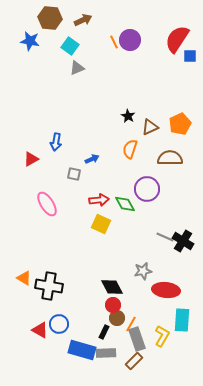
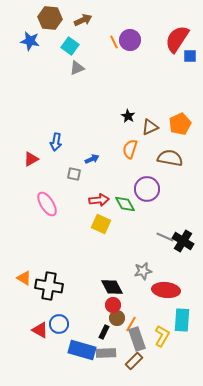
brown semicircle at (170, 158): rotated 10 degrees clockwise
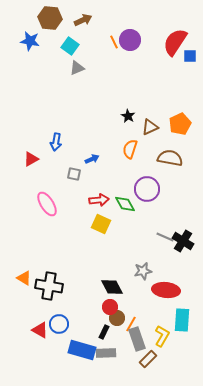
red semicircle at (177, 39): moved 2 px left, 3 px down
red circle at (113, 305): moved 3 px left, 2 px down
brown rectangle at (134, 361): moved 14 px right, 2 px up
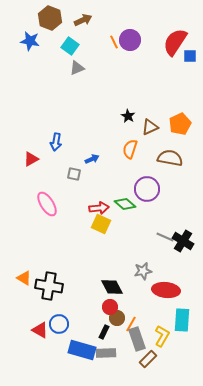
brown hexagon at (50, 18): rotated 15 degrees clockwise
red arrow at (99, 200): moved 8 px down
green diamond at (125, 204): rotated 20 degrees counterclockwise
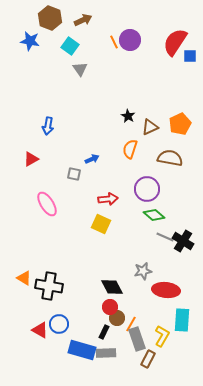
gray triangle at (77, 68): moved 3 px right, 1 px down; rotated 42 degrees counterclockwise
blue arrow at (56, 142): moved 8 px left, 16 px up
green diamond at (125, 204): moved 29 px right, 11 px down
red arrow at (99, 208): moved 9 px right, 9 px up
brown rectangle at (148, 359): rotated 18 degrees counterclockwise
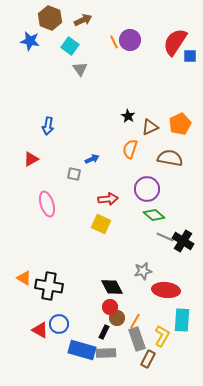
pink ellipse at (47, 204): rotated 15 degrees clockwise
orange line at (131, 324): moved 4 px right, 3 px up
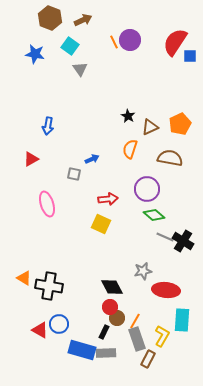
blue star at (30, 41): moved 5 px right, 13 px down
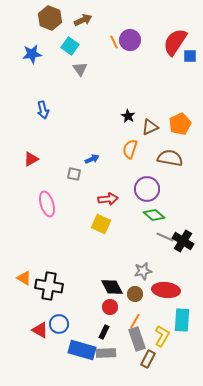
blue star at (35, 54): moved 3 px left; rotated 18 degrees counterclockwise
blue arrow at (48, 126): moved 5 px left, 16 px up; rotated 24 degrees counterclockwise
brown circle at (117, 318): moved 18 px right, 24 px up
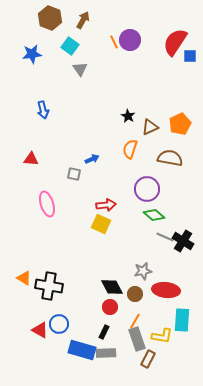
brown arrow at (83, 20): rotated 36 degrees counterclockwise
red triangle at (31, 159): rotated 35 degrees clockwise
red arrow at (108, 199): moved 2 px left, 6 px down
yellow L-shape at (162, 336): rotated 70 degrees clockwise
